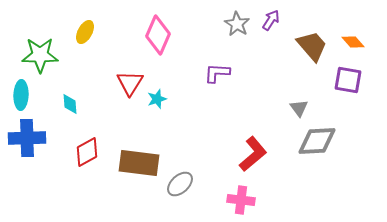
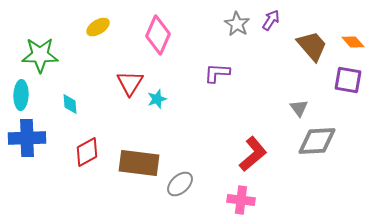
yellow ellipse: moved 13 px right, 5 px up; rotated 30 degrees clockwise
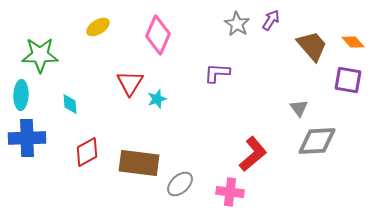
pink cross: moved 11 px left, 8 px up
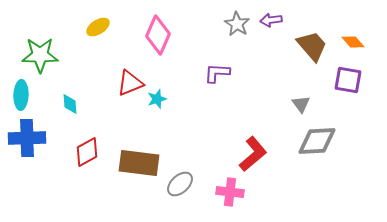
purple arrow: rotated 130 degrees counterclockwise
red triangle: rotated 36 degrees clockwise
gray triangle: moved 2 px right, 4 px up
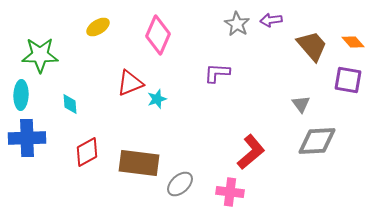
red L-shape: moved 2 px left, 2 px up
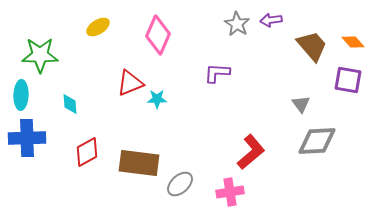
cyan star: rotated 18 degrees clockwise
pink cross: rotated 16 degrees counterclockwise
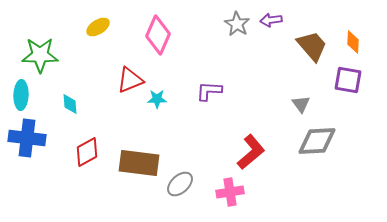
orange diamond: rotated 45 degrees clockwise
purple L-shape: moved 8 px left, 18 px down
red triangle: moved 3 px up
blue cross: rotated 9 degrees clockwise
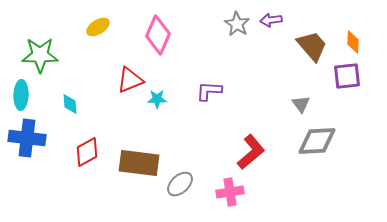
purple square: moved 1 px left, 4 px up; rotated 16 degrees counterclockwise
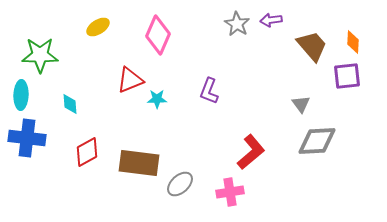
purple L-shape: rotated 72 degrees counterclockwise
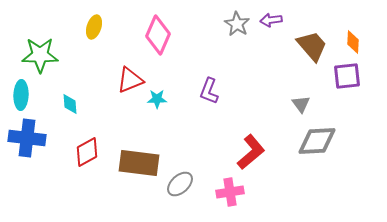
yellow ellipse: moved 4 px left; rotated 40 degrees counterclockwise
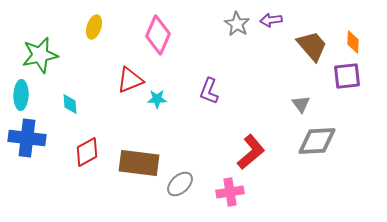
green star: rotated 12 degrees counterclockwise
